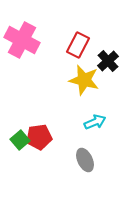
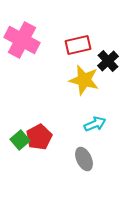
red rectangle: rotated 50 degrees clockwise
cyan arrow: moved 2 px down
red pentagon: rotated 20 degrees counterclockwise
gray ellipse: moved 1 px left, 1 px up
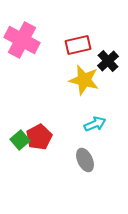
gray ellipse: moved 1 px right, 1 px down
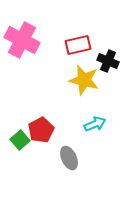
black cross: rotated 25 degrees counterclockwise
red pentagon: moved 2 px right, 7 px up
gray ellipse: moved 16 px left, 2 px up
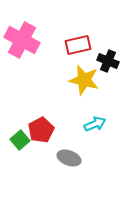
gray ellipse: rotated 45 degrees counterclockwise
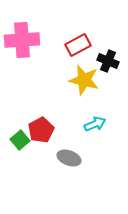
pink cross: rotated 32 degrees counterclockwise
red rectangle: rotated 15 degrees counterclockwise
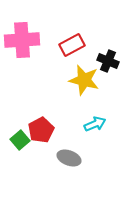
red rectangle: moved 6 px left
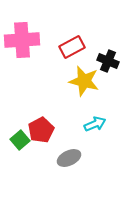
red rectangle: moved 2 px down
yellow star: moved 1 px down
gray ellipse: rotated 45 degrees counterclockwise
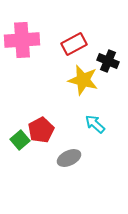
red rectangle: moved 2 px right, 3 px up
yellow star: moved 1 px left, 1 px up
cyan arrow: rotated 115 degrees counterclockwise
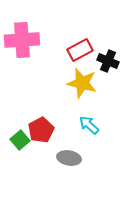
red rectangle: moved 6 px right, 6 px down
yellow star: moved 1 px left, 3 px down
cyan arrow: moved 6 px left, 1 px down
gray ellipse: rotated 35 degrees clockwise
